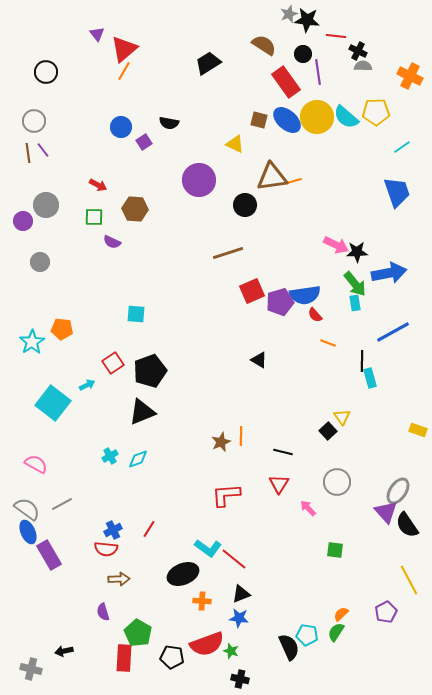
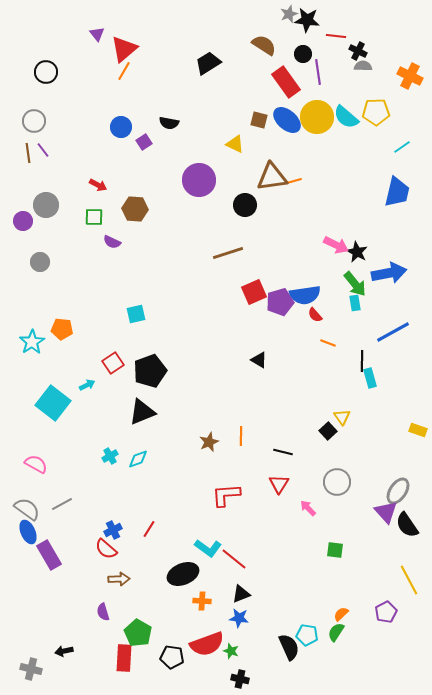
blue trapezoid at (397, 192): rotated 32 degrees clockwise
black star at (357, 252): rotated 30 degrees clockwise
red square at (252, 291): moved 2 px right, 1 px down
cyan square at (136, 314): rotated 18 degrees counterclockwise
brown star at (221, 442): moved 12 px left
red semicircle at (106, 549): rotated 35 degrees clockwise
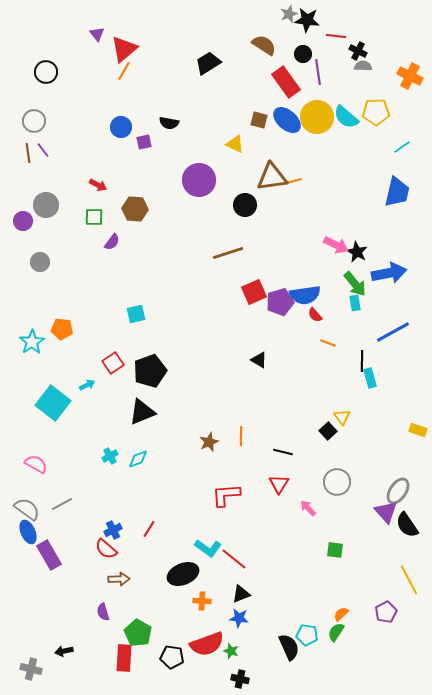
purple square at (144, 142): rotated 21 degrees clockwise
purple semicircle at (112, 242): rotated 78 degrees counterclockwise
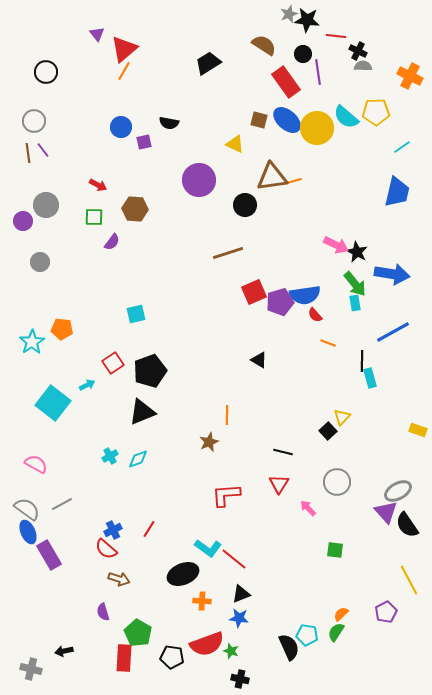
yellow circle at (317, 117): moved 11 px down
blue arrow at (389, 273): moved 3 px right, 1 px down; rotated 20 degrees clockwise
yellow triangle at (342, 417): rotated 18 degrees clockwise
orange line at (241, 436): moved 14 px left, 21 px up
gray ellipse at (398, 491): rotated 28 degrees clockwise
brown arrow at (119, 579): rotated 20 degrees clockwise
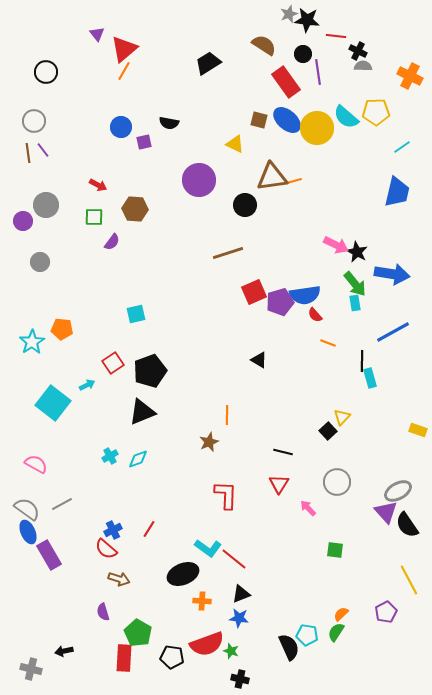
red L-shape at (226, 495): rotated 96 degrees clockwise
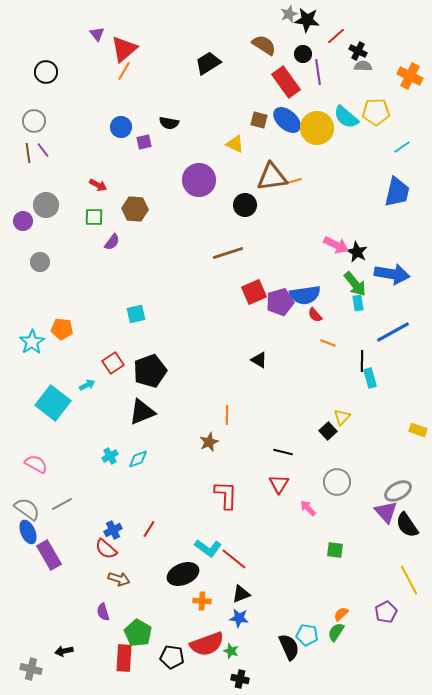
red line at (336, 36): rotated 48 degrees counterclockwise
cyan rectangle at (355, 303): moved 3 px right
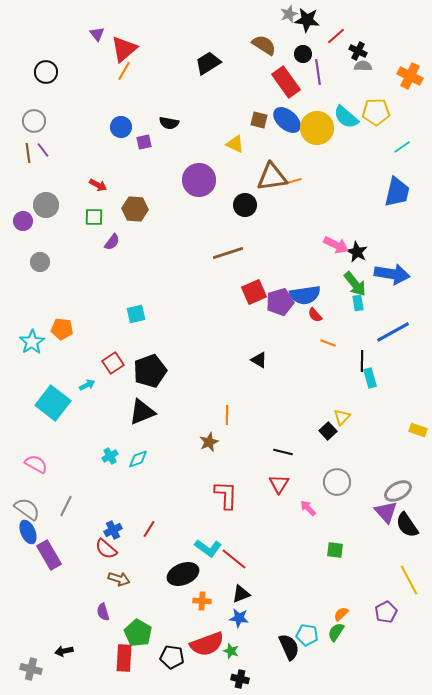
gray line at (62, 504): moved 4 px right, 2 px down; rotated 35 degrees counterclockwise
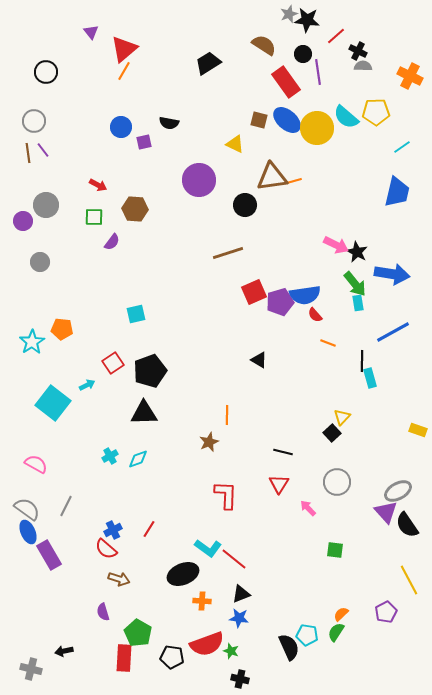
purple triangle at (97, 34): moved 6 px left, 2 px up
black triangle at (142, 412): moved 2 px right, 1 px down; rotated 20 degrees clockwise
black square at (328, 431): moved 4 px right, 2 px down
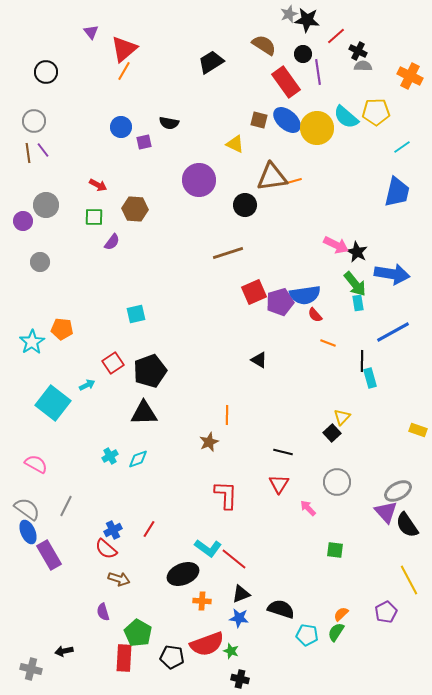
black trapezoid at (208, 63): moved 3 px right, 1 px up
black semicircle at (289, 647): moved 8 px left, 38 px up; rotated 48 degrees counterclockwise
